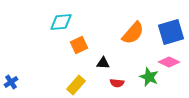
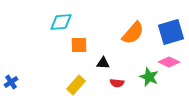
orange square: rotated 24 degrees clockwise
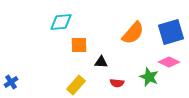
black triangle: moved 2 px left, 1 px up
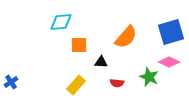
orange semicircle: moved 7 px left, 4 px down
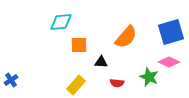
blue cross: moved 2 px up
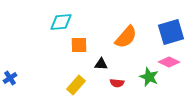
black triangle: moved 2 px down
blue cross: moved 1 px left, 2 px up
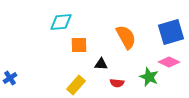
orange semicircle: rotated 70 degrees counterclockwise
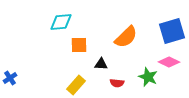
blue square: moved 1 px right, 1 px up
orange semicircle: rotated 75 degrees clockwise
green star: moved 1 px left
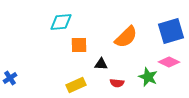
blue square: moved 1 px left
yellow rectangle: rotated 24 degrees clockwise
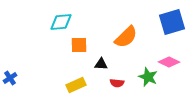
blue square: moved 1 px right, 9 px up
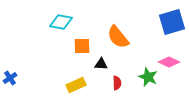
cyan diamond: rotated 15 degrees clockwise
orange semicircle: moved 8 px left; rotated 95 degrees clockwise
orange square: moved 3 px right, 1 px down
red semicircle: rotated 96 degrees counterclockwise
